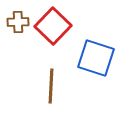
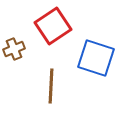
brown cross: moved 4 px left, 27 px down; rotated 20 degrees counterclockwise
red square: rotated 12 degrees clockwise
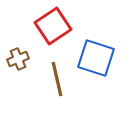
brown cross: moved 4 px right, 10 px down
brown line: moved 6 px right, 7 px up; rotated 16 degrees counterclockwise
